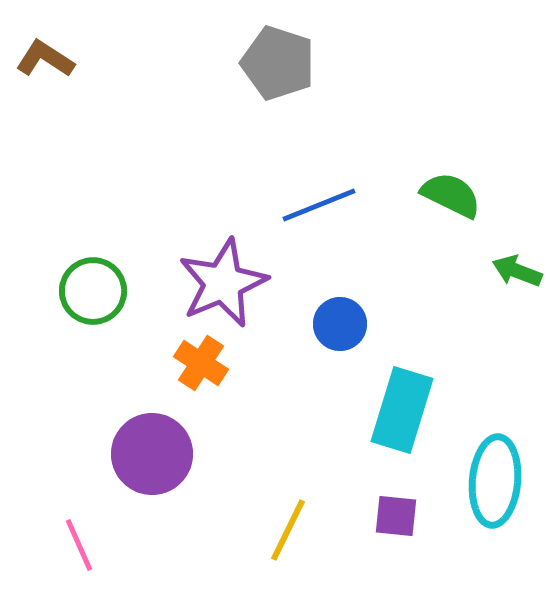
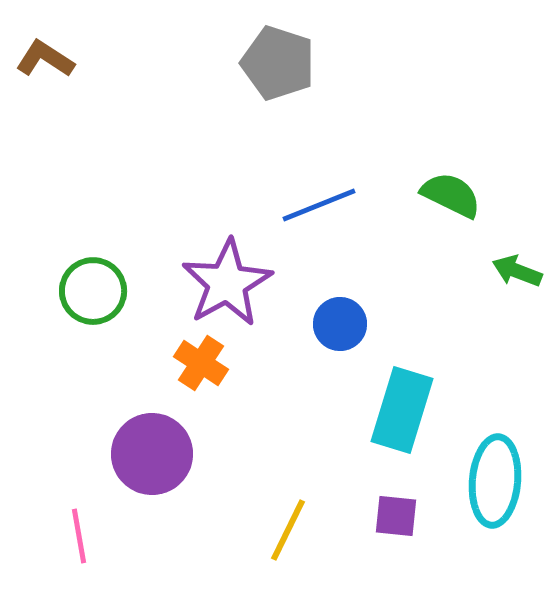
purple star: moved 4 px right; rotated 6 degrees counterclockwise
pink line: moved 9 px up; rotated 14 degrees clockwise
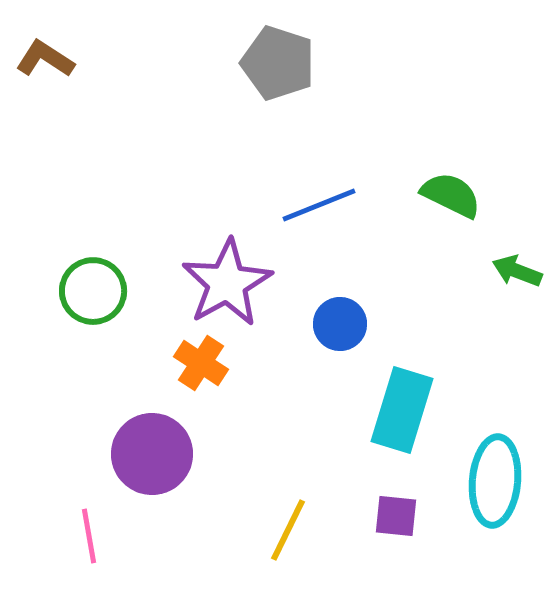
pink line: moved 10 px right
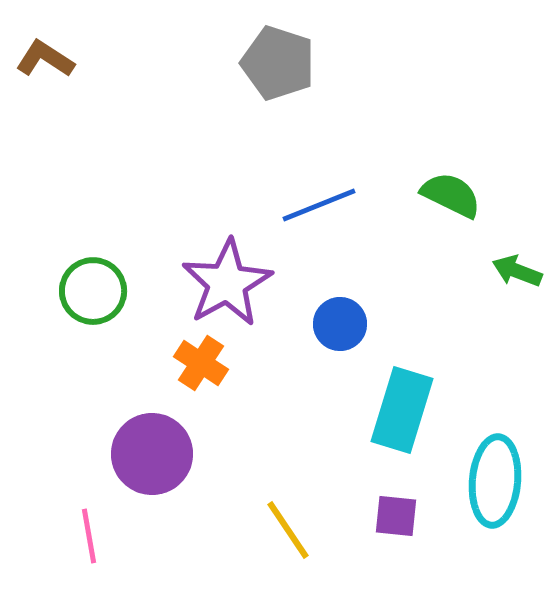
yellow line: rotated 60 degrees counterclockwise
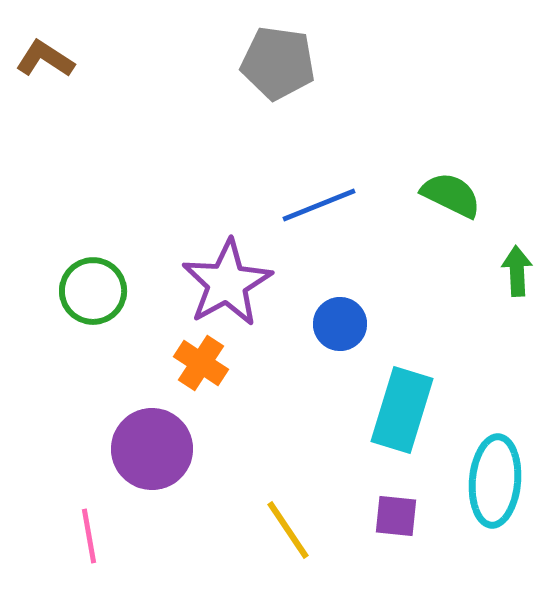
gray pentagon: rotated 10 degrees counterclockwise
green arrow: rotated 66 degrees clockwise
purple circle: moved 5 px up
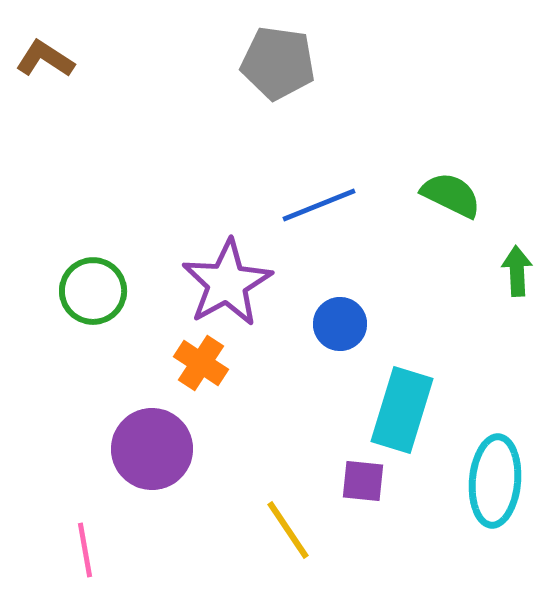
purple square: moved 33 px left, 35 px up
pink line: moved 4 px left, 14 px down
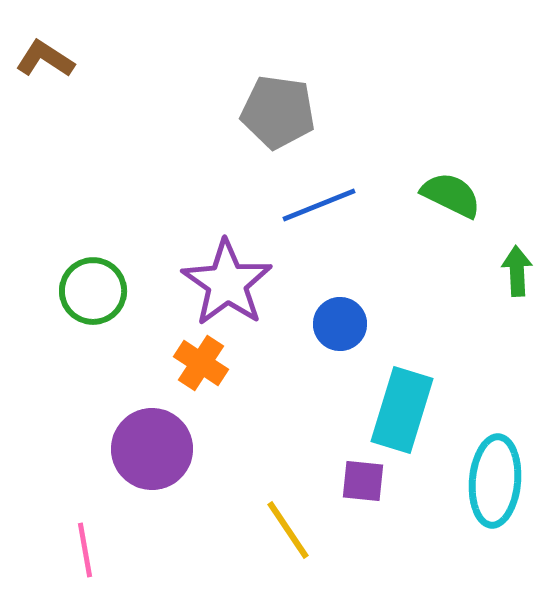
gray pentagon: moved 49 px down
purple star: rotated 8 degrees counterclockwise
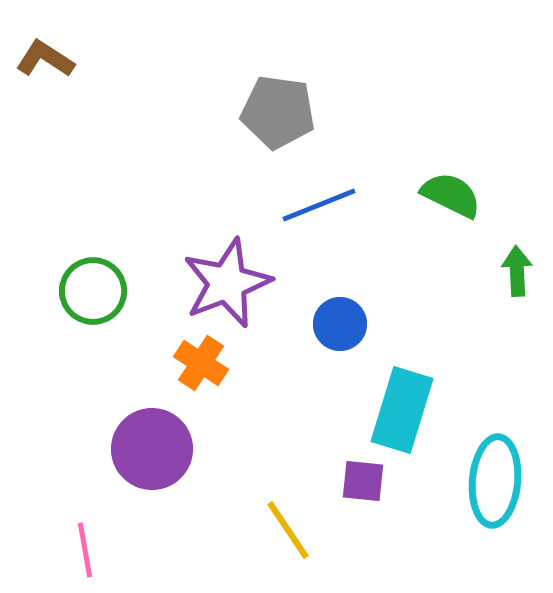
purple star: rotated 16 degrees clockwise
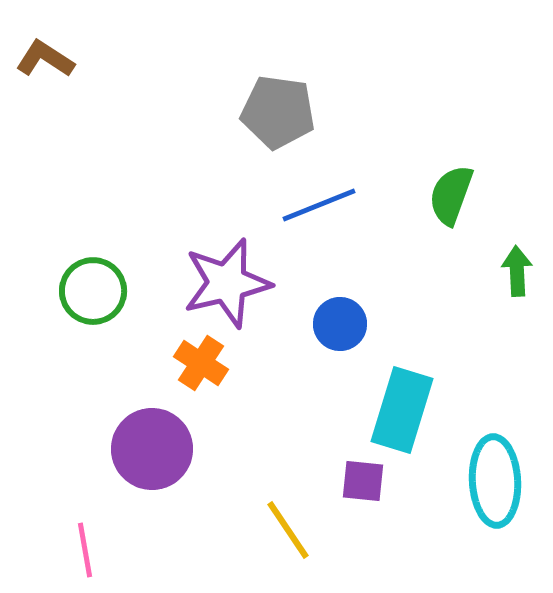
green semicircle: rotated 96 degrees counterclockwise
purple star: rotated 8 degrees clockwise
cyan ellipse: rotated 8 degrees counterclockwise
